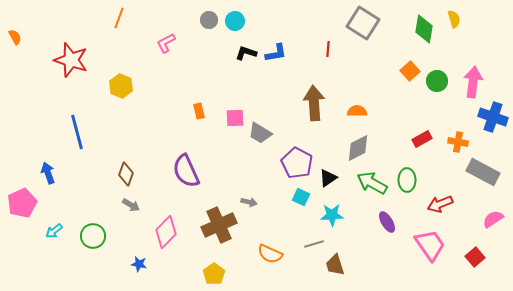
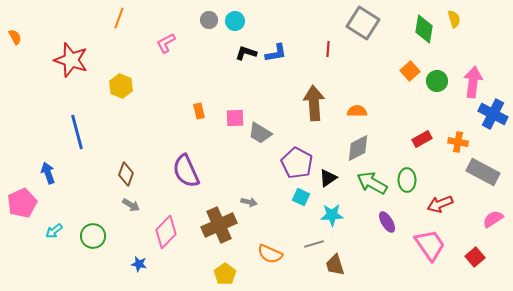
blue cross at (493, 117): moved 3 px up; rotated 8 degrees clockwise
yellow pentagon at (214, 274): moved 11 px right
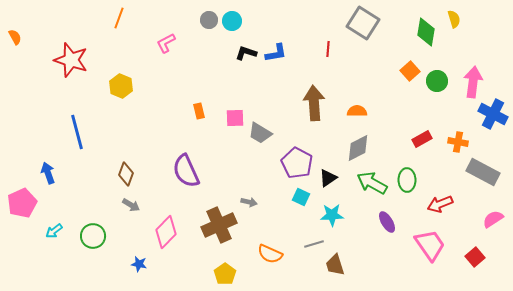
cyan circle at (235, 21): moved 3 px left
green diamond at (424, 29): moved 2 px right, 3 px down
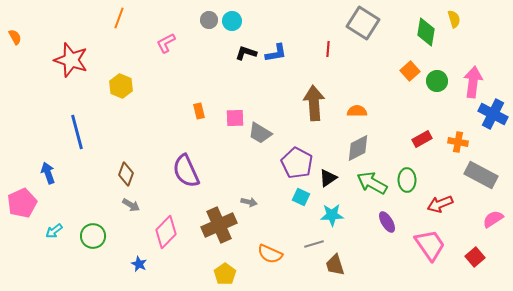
gray rectangle at (483, 172): moved 2 px left, 3 px down
blue star at (139, 264): rotated 14 degrees clockwise
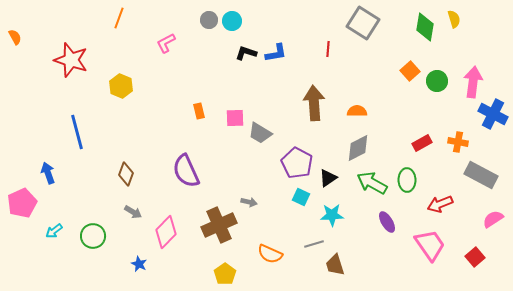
green diamond at (426, 32): moved 1 px left, 5 px up
red rectangle at (422, 139): moved 4 px down
gray arrow at (131, 205): moved 2 px right, 7 px down
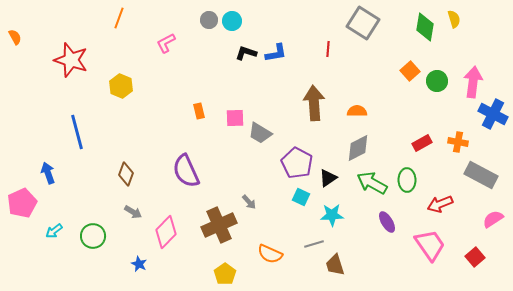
gray arrow at (249, 202): rotated 35 degrees clockwise
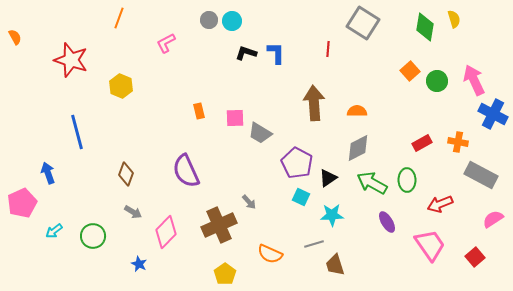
blue L-shape at (276, 53): rotated 80 degrees counterclockwise
pink arrow at (473, 82): moved 1 px right, 2 px up; rotated 32 degrees counterclockwise
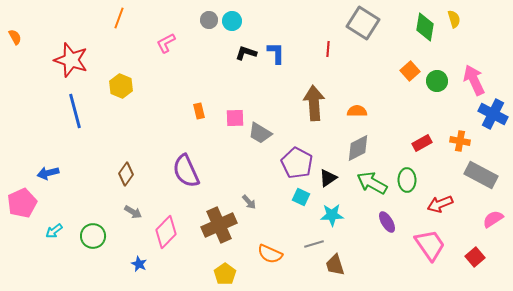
blue line at (77, 132): moved 2 px left, 21 px up
orange cross at (458, 142): moved 2 px right, 1 px up
blue arrow at (48, 173): rotated 85 degrees counterclockwise
brown diamond at (126, 174): rotated 15 degrees clockwise
